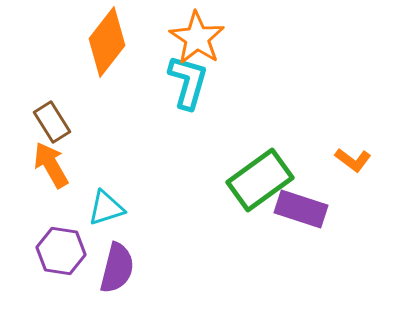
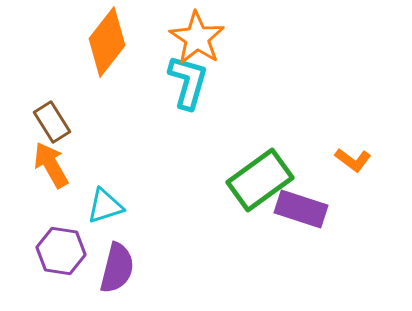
cyan triangle: moved 1 px left, 2 px up
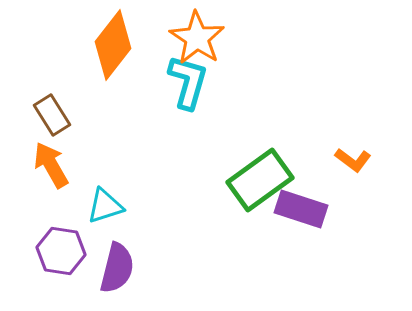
orange diamond: moved 6 px right, 3 px down
brown rectangle: moved 7 px up
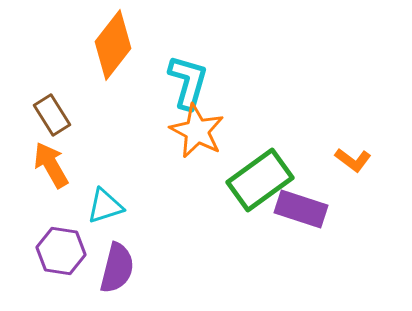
orange star: moved 93 px down; rotated 6 degrees counterclockwise
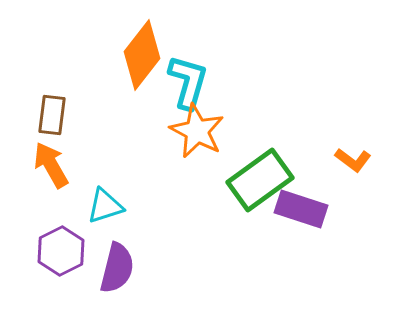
orange diamond: moved 29 px right, 10 px down
brown rectangle: rotated 39 degrees clockwise
purple hexagon: rotated 24 degrees clockwise
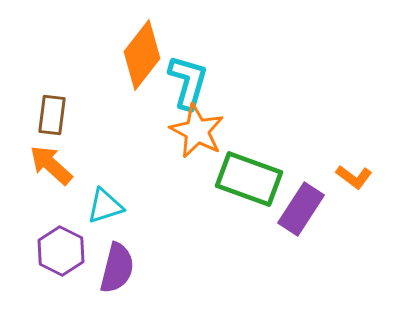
orange L-shape: moved 1 px right, 17 px down
orange arrow: rotated 18 degrees counterclockwise
green rectangle: moved 11 px left, 1 px up; rotated 56 degrees clockwise
purple rectangle: rotated 75 degrees counterclockwise
purple hexagon: rotated 6 degrees counterclockwise
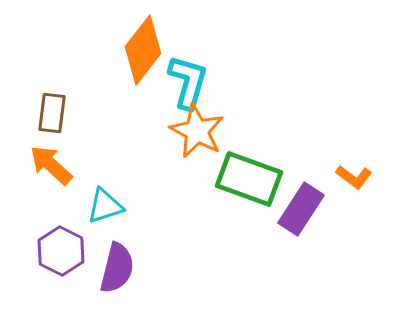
orange diamond: moved 1 px right, 5 px up
brown rectangle: moved 2 px up
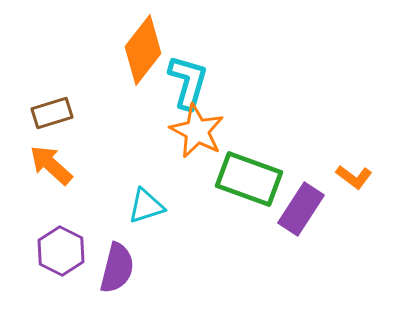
brown rectangle: rotated 66 degrees clockwise
cyan triangle: moved 41 px right
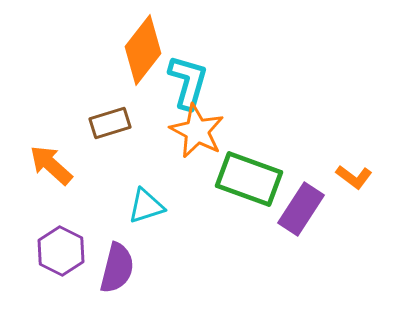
brown rectangle: moved 58 px right, 10 px down
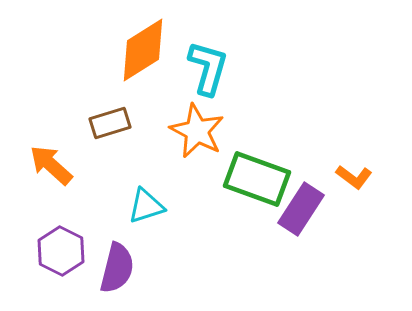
orange diamond: rotated 20 degrees clockwise
cyan L-shape: moved 20 px right, 14 px up
green rectangle: moved 8 px right
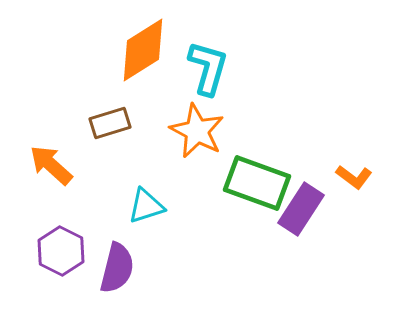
green rectangle: moved 4 px down
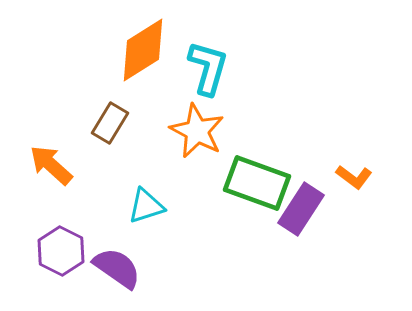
brown rectangle: rotated 42 degrees counterclockwise
purple semicircle: rotated 69 degrees counterclockwise
